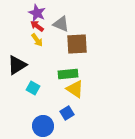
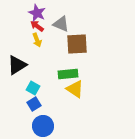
yellow arrow: rotated 16 degrees clockwise
blue square: moved 33 px left, 9 px up
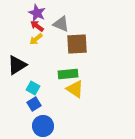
yellow arrow: moved 1 px left, 1 px up; rotated 72 degrees clockwise
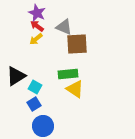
gray triangle: moved 3 px right, 3 px down
black triangle: moved 1 px left, 11 px down
cyan square: moved 2 px right, 1 px up
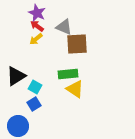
blue circle: moved 25 px left
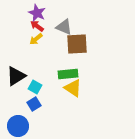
yellow triangle: moved 2 px left, 1 px up
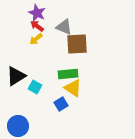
blue square: moved 27 px right
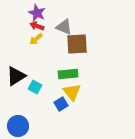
red arrow: rotated 16 degrees counterclockwise
yellow triangle: moved 1 px left, 4 px down; rotated 18 degrees clockwise
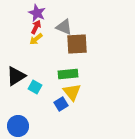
red arrow: moved 1 px left, 1 px down; rotated 96 degrees clockwise
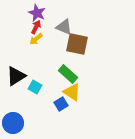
brown square: rotated 15 degrees clockwise
green rectangle: rotated 48 degrees clockwise
yellow triangle: rotated 18 degrees counterclockwise
blue circle: moved 5 px left, 3 px up
